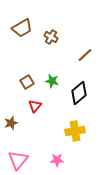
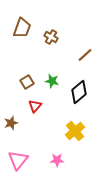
brown trapezoid: rotated 40 degrees counterclockwise
black diamond: moved 1 px up
yellow cross: rotated 30 degrees counterclockwise
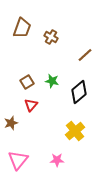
red triangle: moved 4 px left, 1 px up
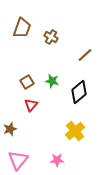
brown star: moved 1 px left, 6 px down
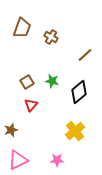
brown star: moved 1 px right, 1 px down
pink triangle: rotated 25 degrees clockwise
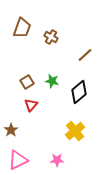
brown star: rotated 16 degrees counterclockwise
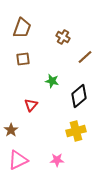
brown cross: moved 12 px right
brown line: moved 2 px down
brown square: moved 4 px left, 23 px up; rotated 24 degrees clockwise
black diamond: moved 4 px down
yellow cross: moved 1 px right; rotated 24 degrees clockwise
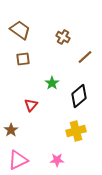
brown trapezoid: moved 2 px left, 2 px down; rotated 75 degrees counterclockwise
green star: moved 2 px down; rotated 24 degrees clockwise
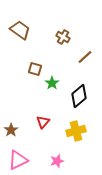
brown square: moved 12 px right, 10 px down; rotated 24 degrees clockwise
red triangle: moved 12 px right, 17 px down
pink star: moved 1 px down; rotated 16 degrees counterclockwise
